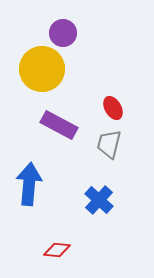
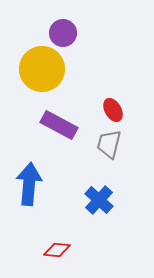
red ellipse: moved 2 px down
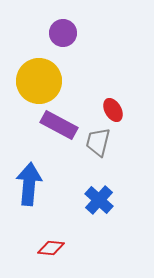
yellow circle: moved 3 px left, 12 px down
gray trapezoid: moved 11 px left, 2 px up
red diamond: moved 6 px left, 2 px up
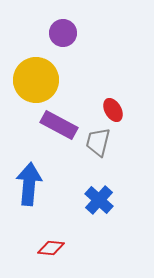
yellow circle: moved 3 px left, 1 px up
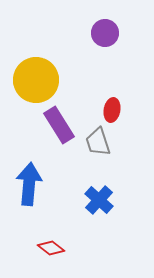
purple circle: moved 42 px right
red ellipse: moved 1 px left; rotated 40 degrees clockwise
purple rectangle: rotated 30 degrees clockwise
gray trapezoid: rotated 32 degrees counterclockwise
red diamond: rotated 32 degrees clockwise
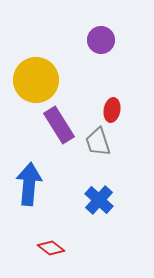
purple circle: moved 4 px left, 7 px down
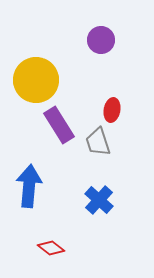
blue arrow: moved 2 px down
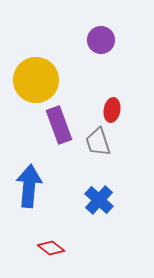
purple rectangle: rotated 12 degrees clockwise
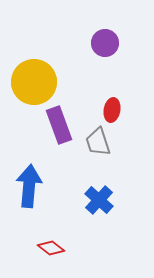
purple circle: moved 4 px right, 3 px down
yellow circle: moved 2 px left, 2 px down
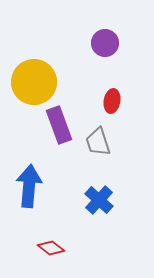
red ellipse: moved 9 px up
